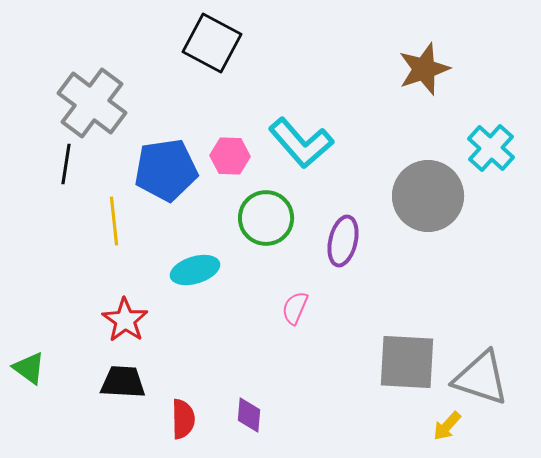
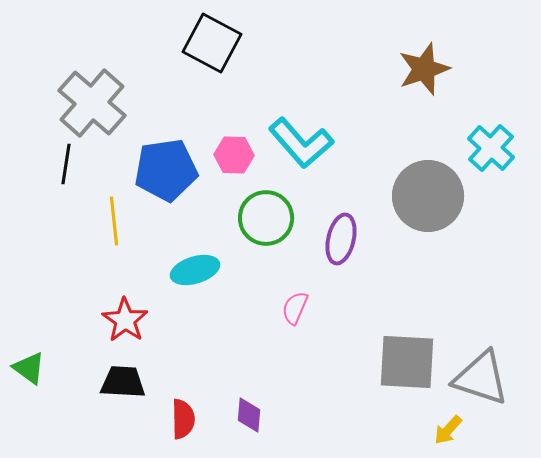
gray cross: rotated 4 degrees clockwise
pink hexagon: moved 4 px right, 1 px up
purple ellipse: moved 2 px left, 2 px up
yellow arrow: moved 1 px right, 4 px down
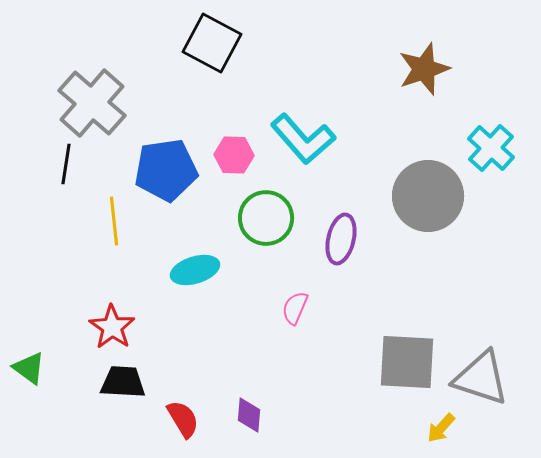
cyan L-shape: moved 2 px right, 4 px up
red star: moved 13 px left, 7 px down
red semicircle: rotated 30 degrees counterclockwise
yellow arrow: moved 7 px left, 2 px up
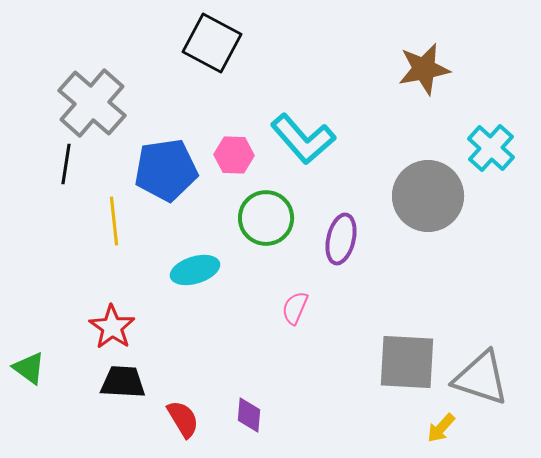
brown star: rotated 8 degrees clockwise
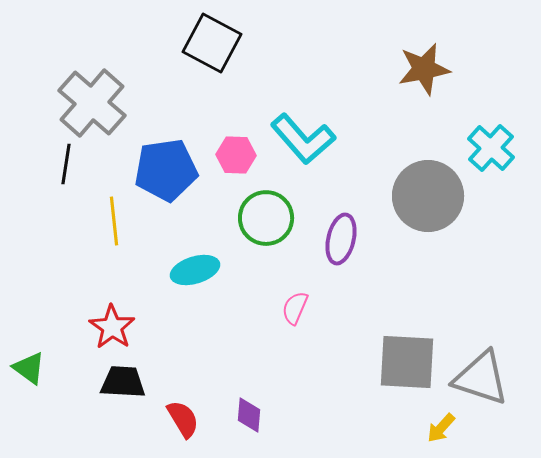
pink hexagon: moved 2 px right
